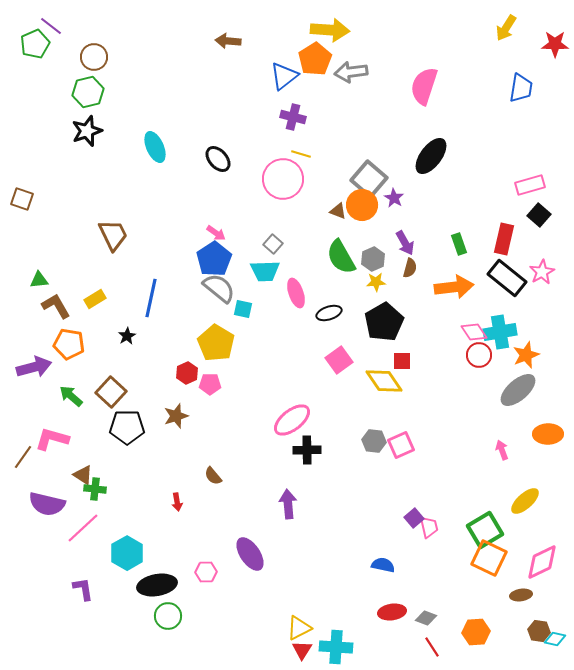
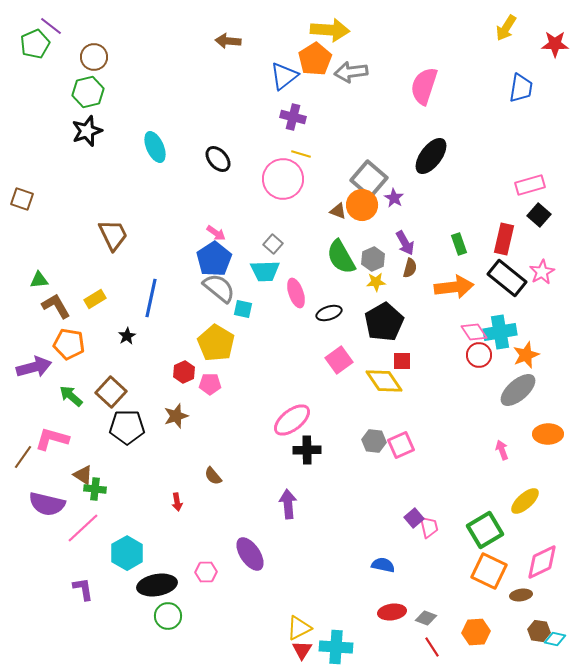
red hexagon at (187, 373): moved 3 px left, 1 px up
orange square at (489, 558): moved 13 px down
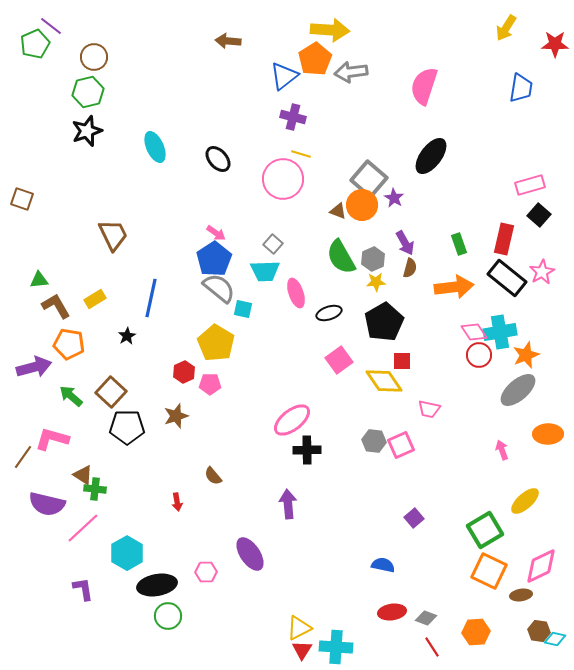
pink trapezoid at (429, 527): moved 118 px up; rotated 115 degrees clockwise
pink diamond at (542, 562): moved 1 px left, 4 px down
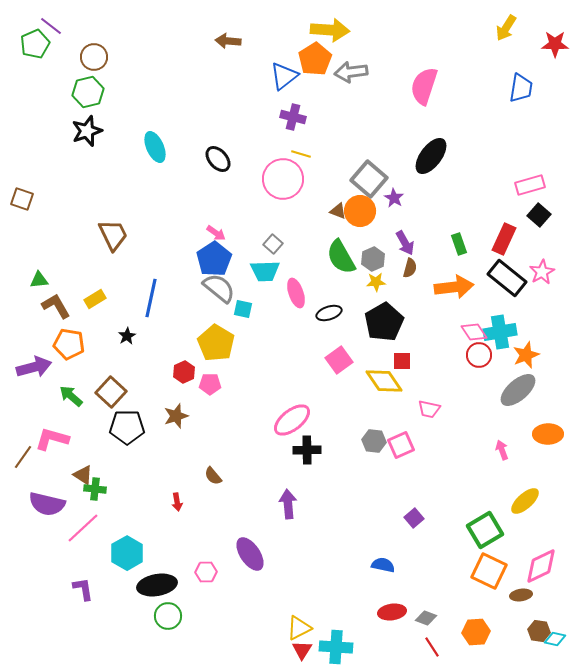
orange circle at (362, 205): moved 2 px left, 6 px down
red rectangle at (504, 239): rotated 12 degrees clockwise
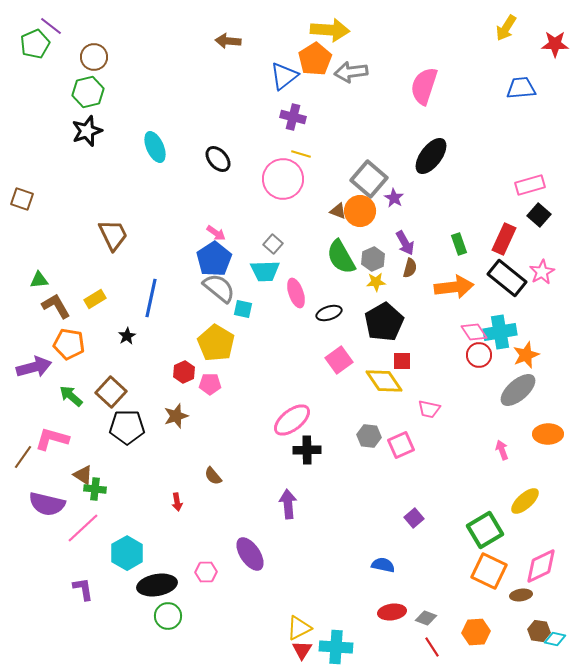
blue trapezoid at (521, 88): rotated 104 degrees counterclockwise
gray hexagon at (374, 441): moved 5 px left, 5 px up
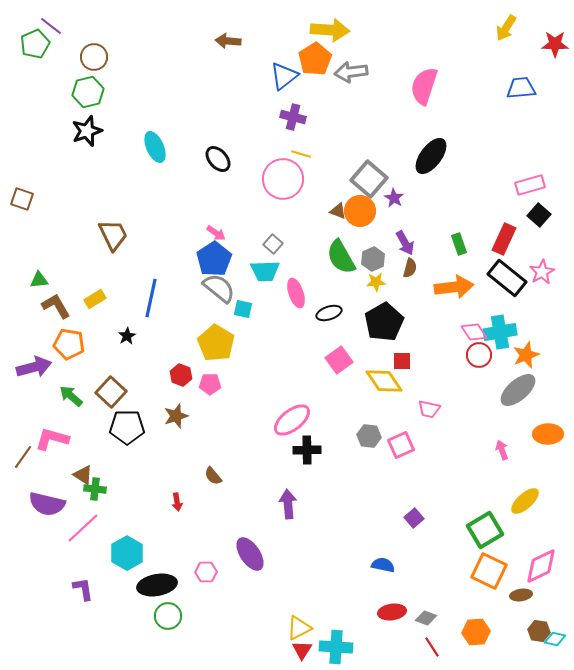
red hexagon at (184, 372): moved 3 px left, 3 px down; rotated 15 degrees counterclockwise
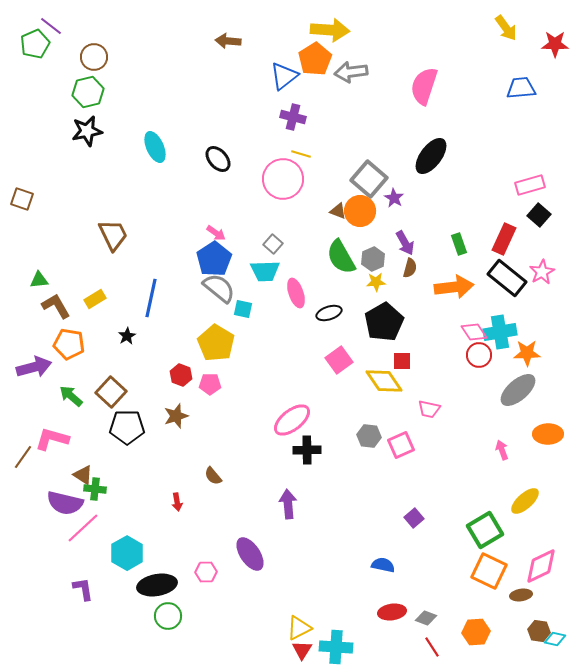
yellow arrow at (506, 28): rotated 68 degrees counterclockwise
black star at (87, 131): rotated 8 degrees clockwise
orange star at (526, 355): moved 1 px right, 2 px up; rotated 20 degrees clockwise
purple semicircle at (47, 504): moved 18 px right, 1 px up
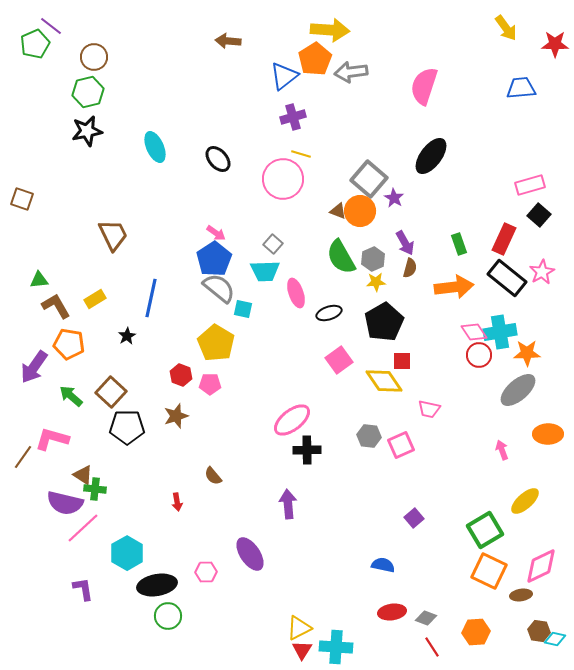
purple cross at (293, 117): rotated 30 degrees counterclockwise
purple arrow at (34, 367): rotated 140 degrees clockwise
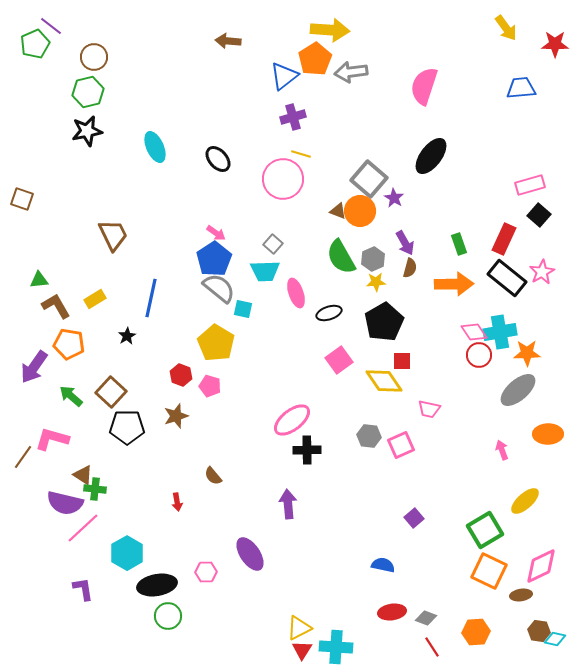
orange arrow at (454, 287): moved 3 px up; rotated 6 degrees clockwise
pink pentagon at (210, 384): moved 2 px down; rotated 15 degrees clockwise
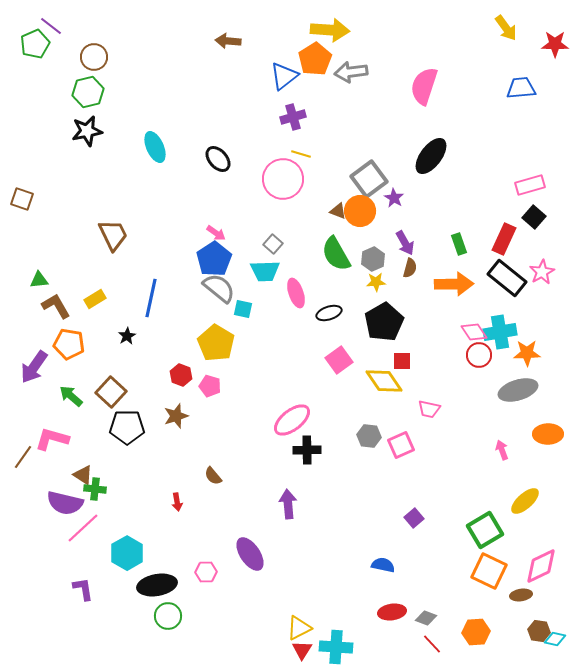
gray square at (369, 179): rotated 12 degrees clockwise
black square at (539, 215): moved 5 px left, 2 px down
green semicircle at (341, 257): moved 5 px left, 3 px up
gray ellipse at (518, 390): rotated 24 degrees clockwise
red line at (432, 647): moved 3 px up; rotated 10 degrees counterclockwise
